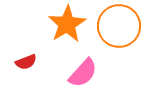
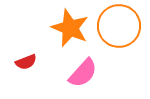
orange star: moved 3 px right, 4 px down; rotated 18 degrees counterclockwise
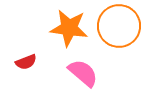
orange star: moved 1 px left; rotated 15 degrees counterclockwise
pink semicircle: rotated 92 degrees counterclockwise
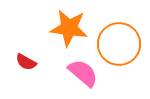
orange circle: moved 18 px down
red semicircle: rotated 50 degrees clockwise
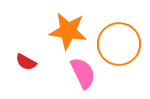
orange star: moved 1 px left, 3 px down
pink semicircle: rotated 24 degrees clockwise
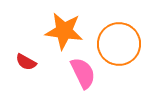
orange star: moved 4 px left
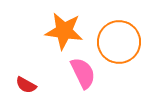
orange circle: moved 2 px up
red semicircle: moved 23 px down
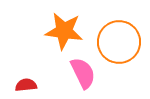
red semicircle: rotated 145 degrees clockwise
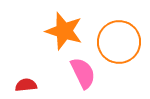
orange star: rotated 9 degrees clockwise
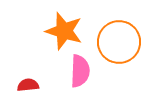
pink semicircle: moved 3 px left, 2 px up; rotated 28 degrees clockwise
red semicircle: moved 2 px right
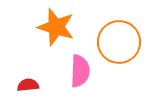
orange star: moved 8 px left, 4 px up
